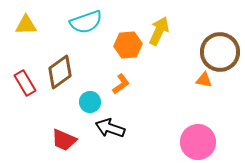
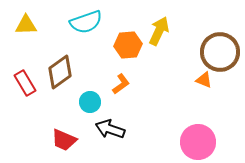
orange triangle: rotated 12 degrees clockwise
black arrow: moved 1 px down
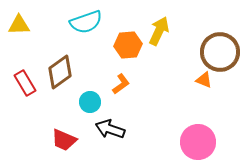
yellow triangle: moved 7 px left
